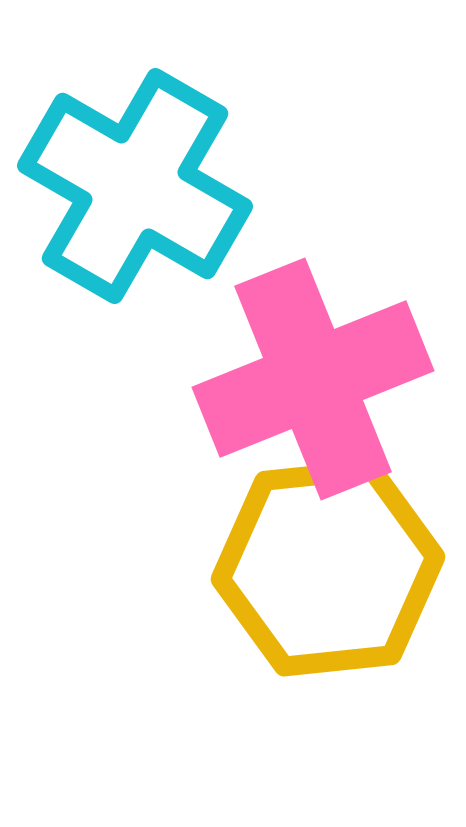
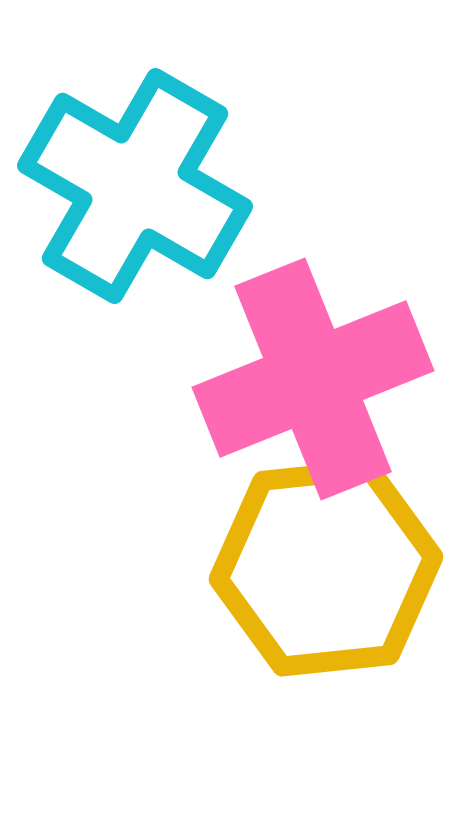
yellow hexagon: moved 2 px left
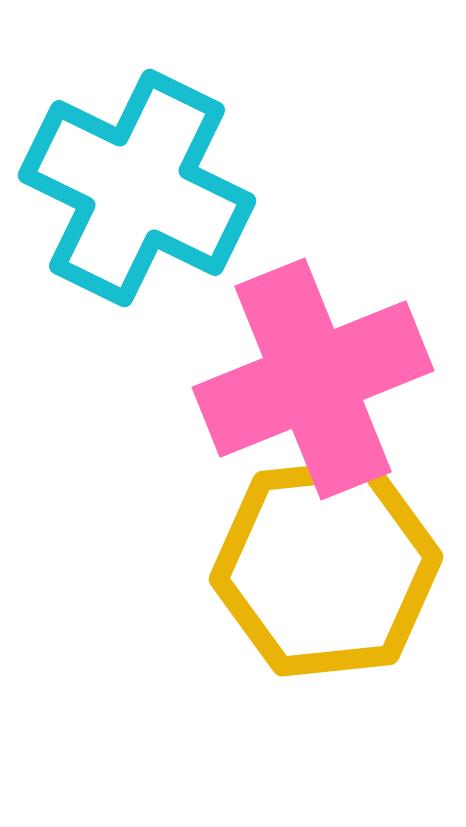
cyan cross: moved 2 px right, 2 px down; rotated 4 degrees counterclockwise
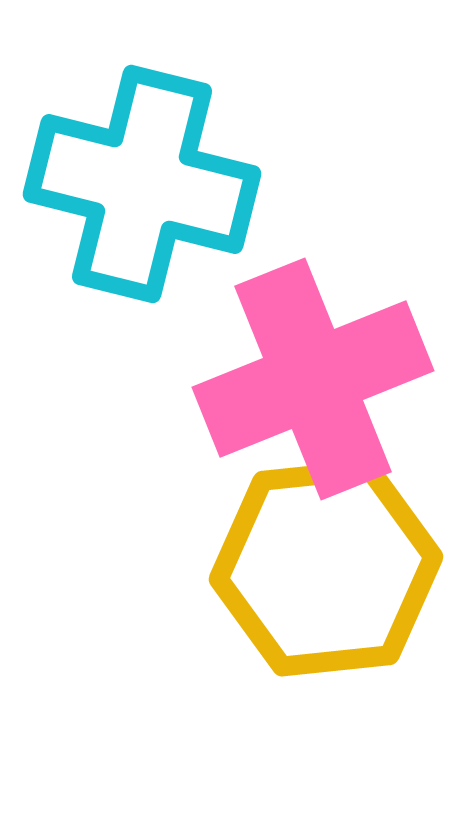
cyan cross: moved 5 px right, 4 px up; rotated 12 degrees counterclockwise
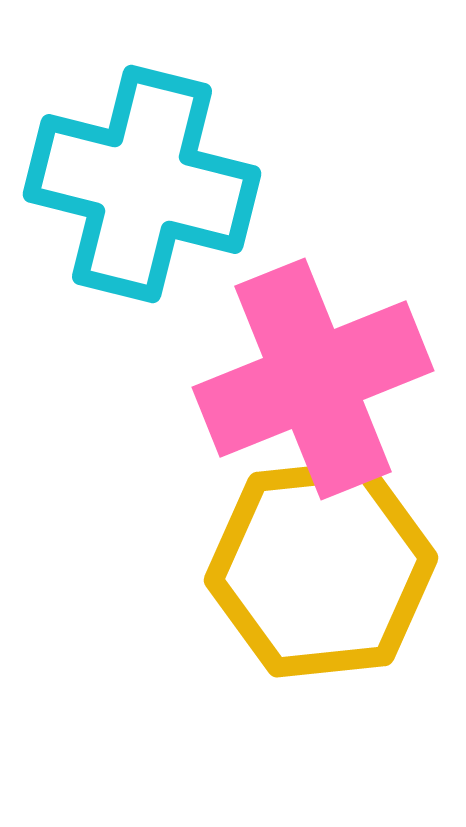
yellow hexagon: moved 5 px left, 1 px down
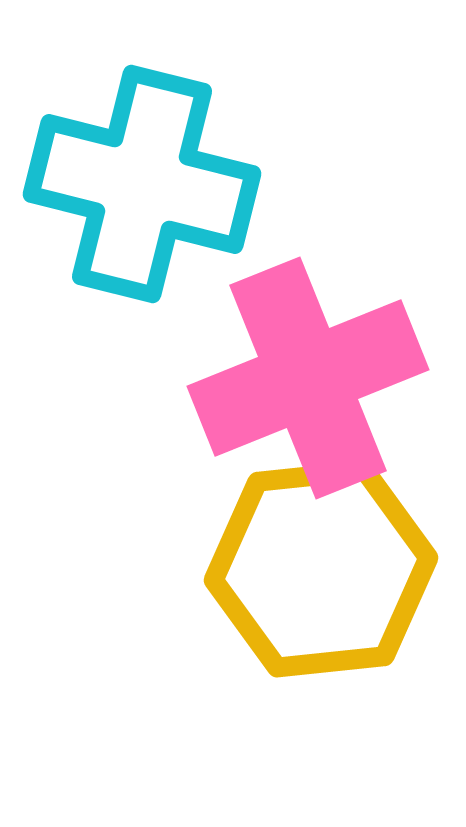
pink cross: moved 5 px left, 1 px up
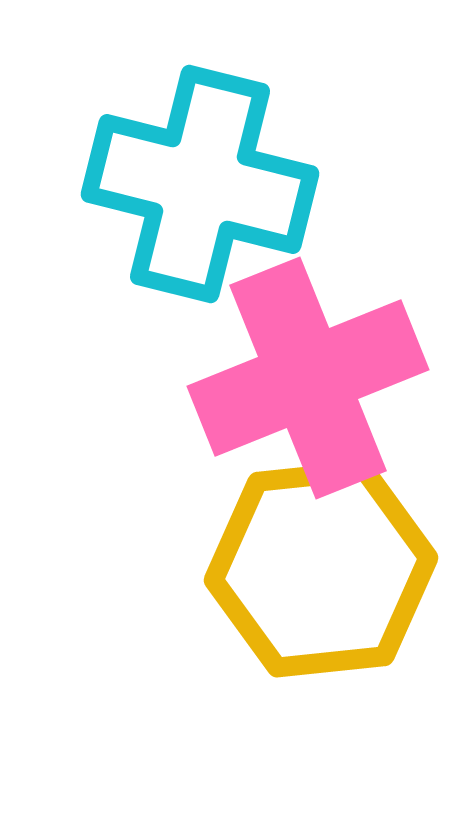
cyan cross: moved 58 px right
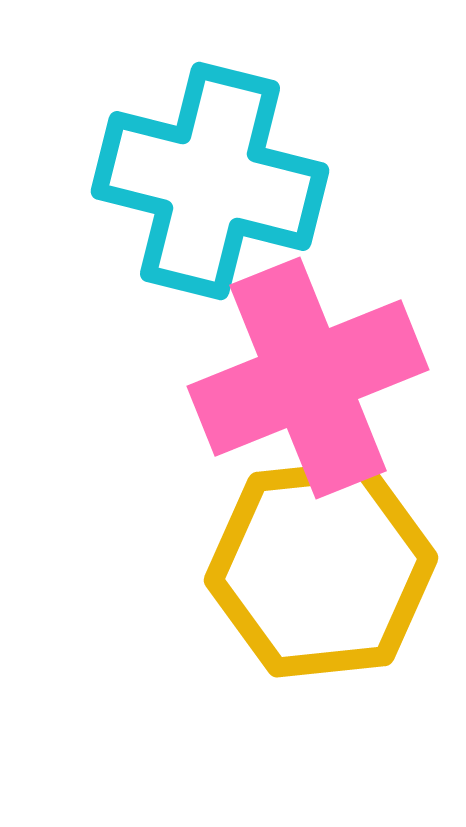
cyan cross: moved 10 px right, 3 px up
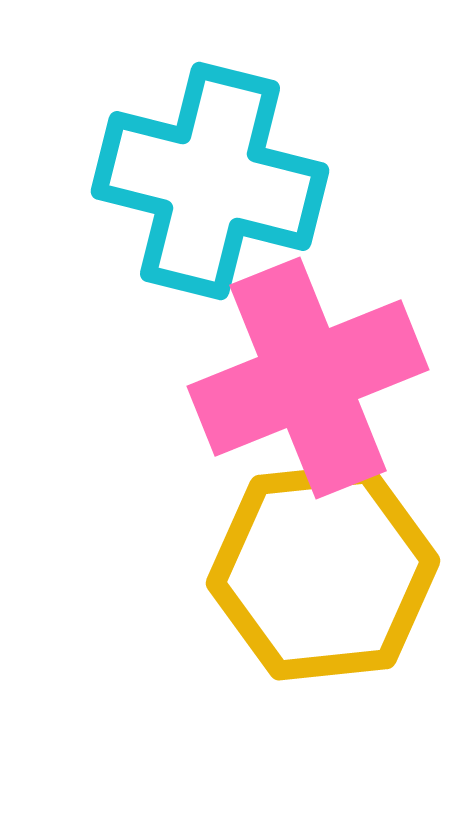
yellow hexagon: moved 2 px right, 3 px down
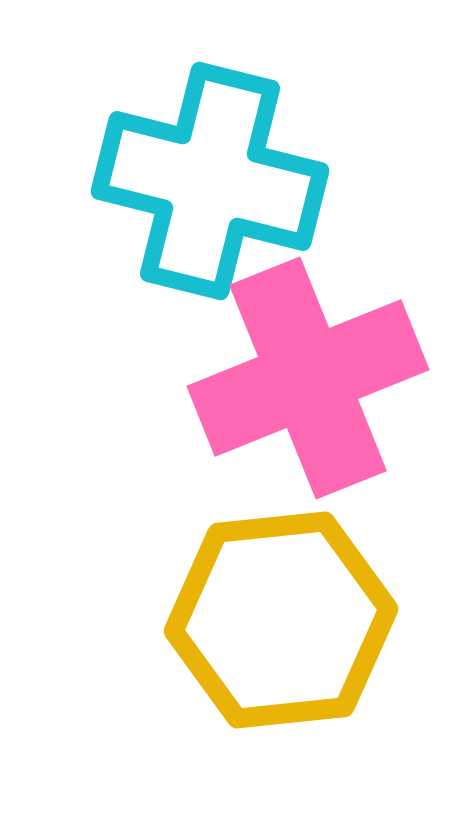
yellow hexagon: moved 42 px left, 48 px down
